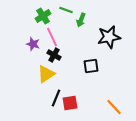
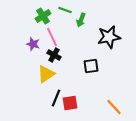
green line: moved 1 px left
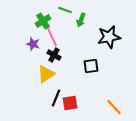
green cross: moved 5 px down
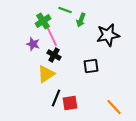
black star: moved 1 px left, 2 px up
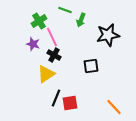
green cross: moved 4 px left
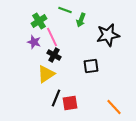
purple star: moved 1 px right, 2 px up
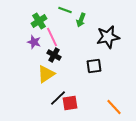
black star: moved 2 px down
black square: moved 3 px right
black line: moved 2 px right; rotated 24 degrees clockwise
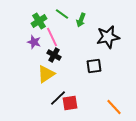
green line: moved 3 px left, 4 px down; rotated 16 degrees clockwise
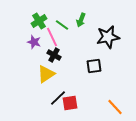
green line: moved 11 px down
orange line: moved 1 px right
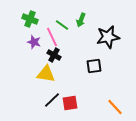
green cross: moved 9 px left, 2 px up; rotated 35 degrees counterclockwise
yellow triangle: rotated 42 degrees clockwise
black line: moved 6 px left, 2 px down
